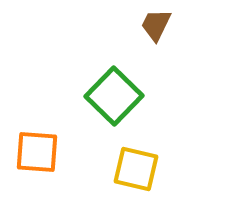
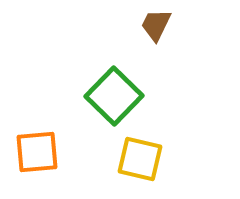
orange square: rotated 9 degrees counterclockwise
yellow square: moved 4 px right, 10 px up
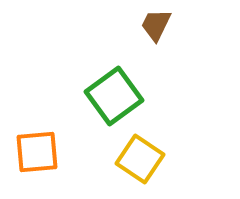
green square: rotated 10 degrees clockwise
yellow square: rotated 21 degrees clockwise
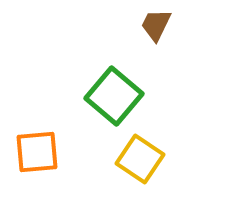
green square: rotated 14 degrees counterclockwise
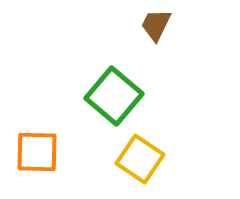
orange square: rotated 6 degrees clockwise
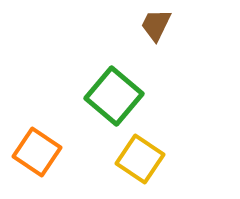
orange square: rotated 33 degrees clockwise
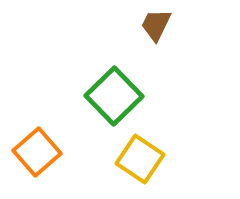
green square: rotated 6 degrees clockwise
orange square: rotated 15 degrees clockwise
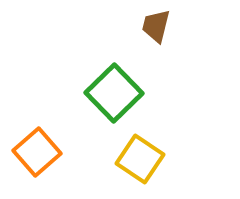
brown trapezoid: moved 1 px down; rotated 12 degrees counterclockwise
green square: moved 3 px up
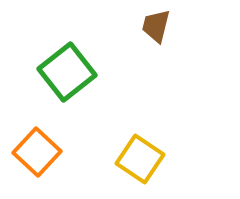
green square: moved 47 px left, 21 px up; rotated 6 degrees clockwise
orange square: rotated 6 degrees counterclockwise
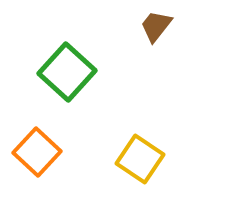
brown trapezoid: rotated 24 degrees clockwise
green square: rotated 10 degrees counterclockwise
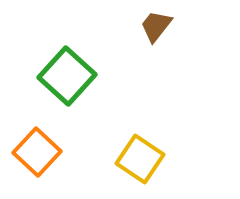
green square: moved 4 px down
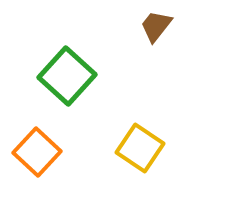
yellow square: moved 11 px up
